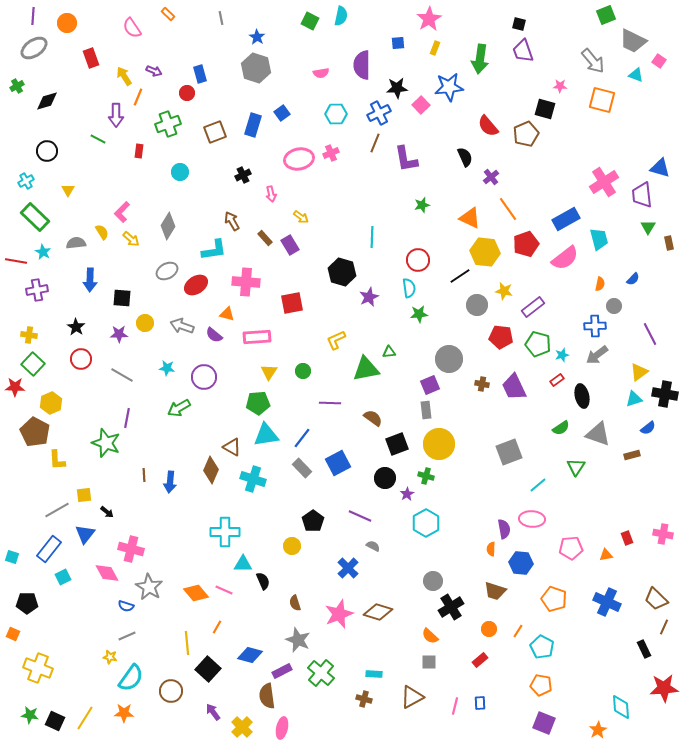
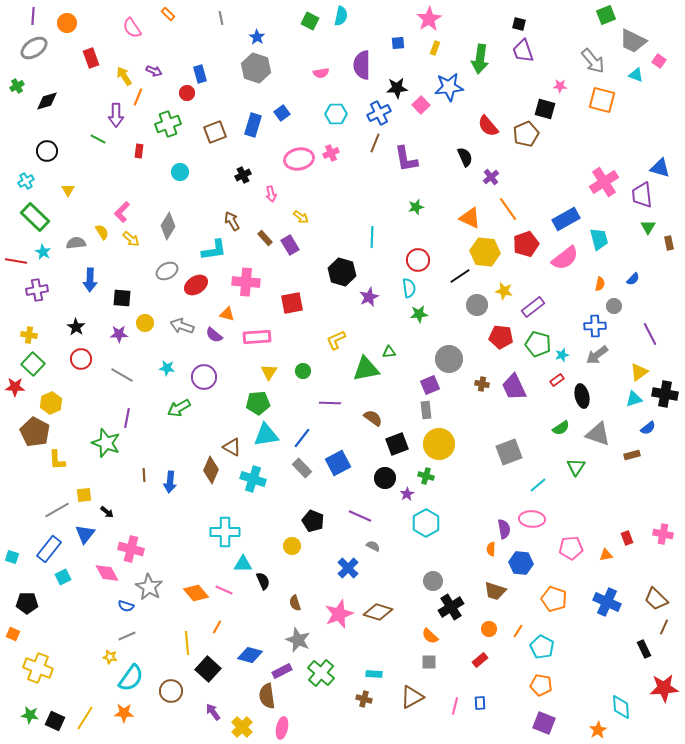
green star at (422, 205): moved 6 px left, 2 px down
black pentagon at (313, 521): rotated 15 degrees counterclockwise
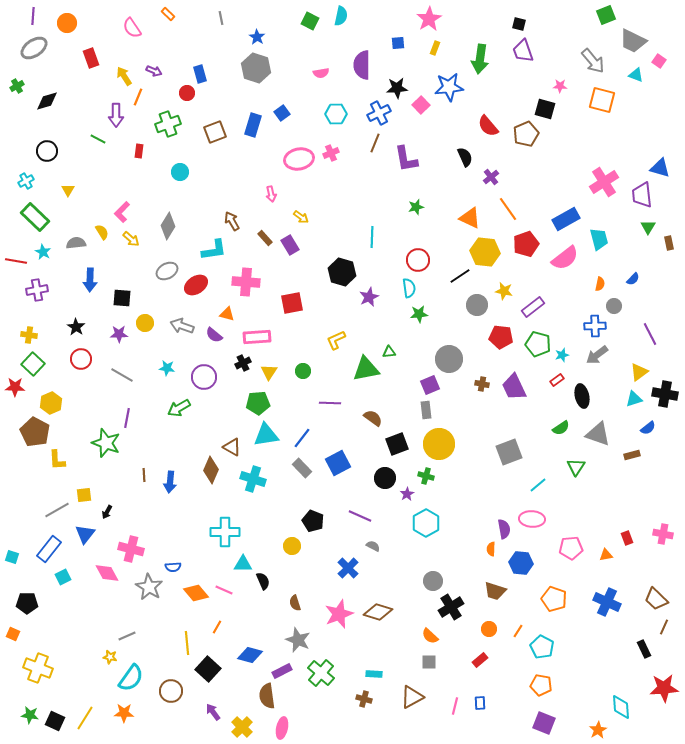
black cross at (243, 175): moved 188 px down
black arrow at (107, 512): rotated 80 degrees clockwise
blue semicircle at (126, 606): moved 47 px right, 39 px up; rotated 21 degrees counterclockwise
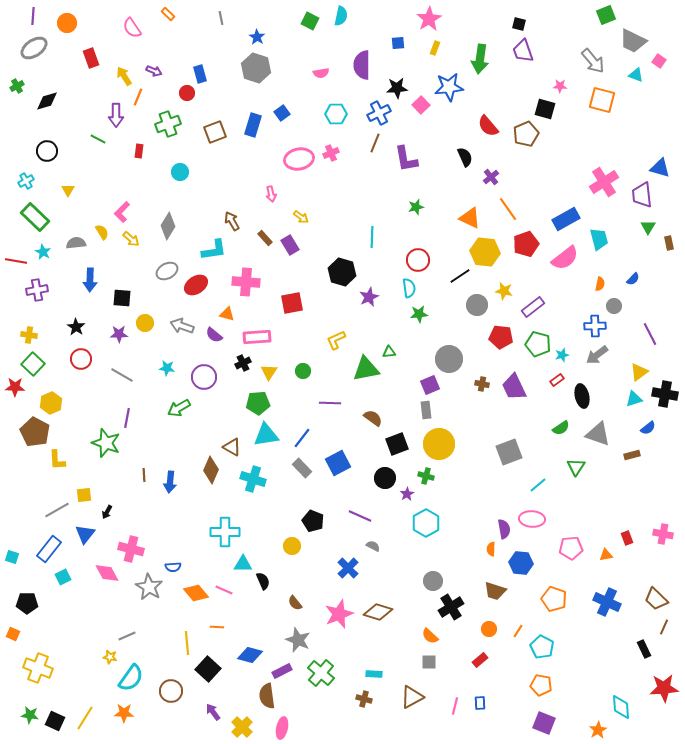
brown semicircle at (295, 603): rotated 21 degrees counterclockwise
orange line at (217, 627): rotated 64 degrees clockwise
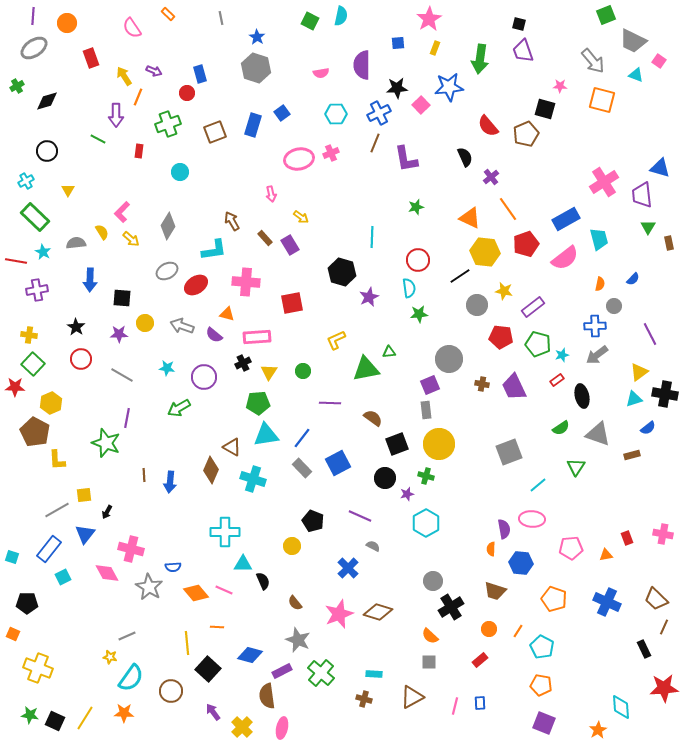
purple star at (407, 494): rotated 16 degrees clockwise
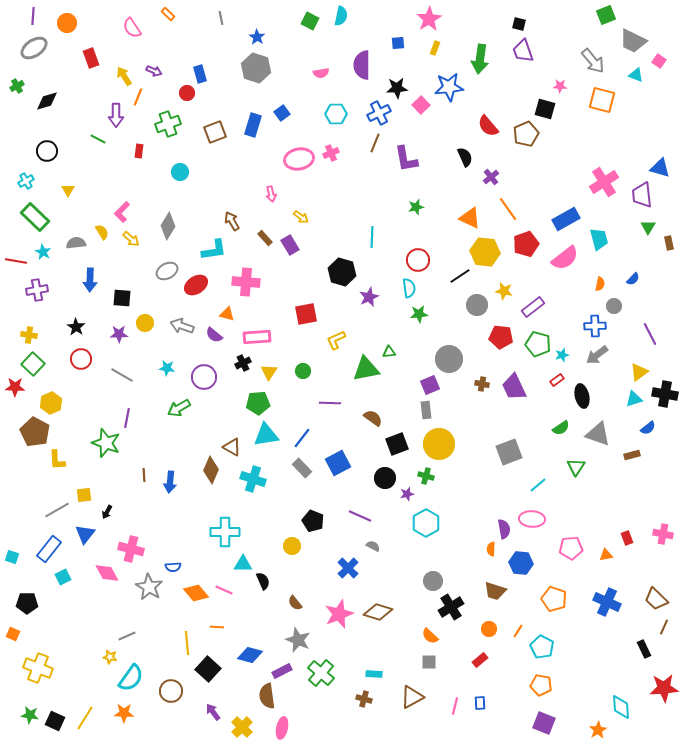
red square at (292, 303): moved 14 px right, 11 px down
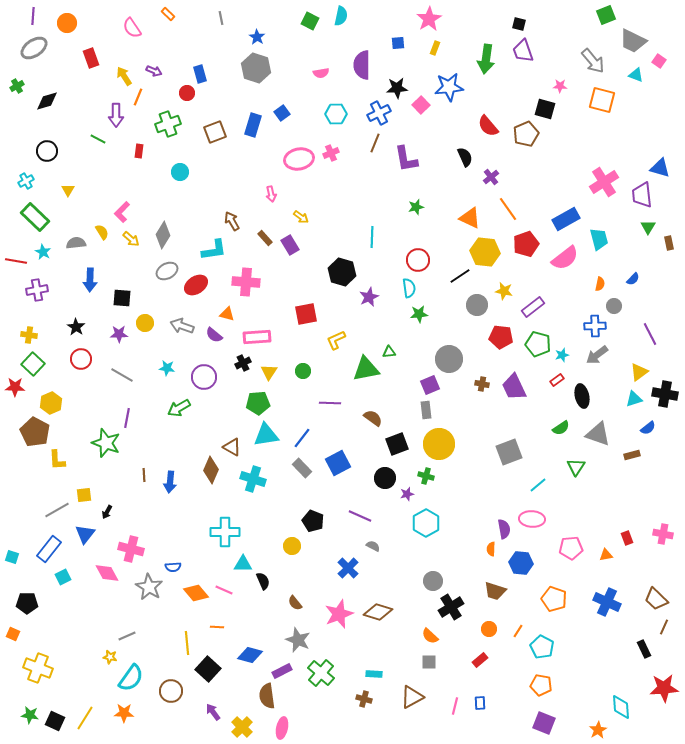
green arrow at (480, 59): moved 6 px right
gray diamond at (168, 226): moved 5 px left, 9 px down
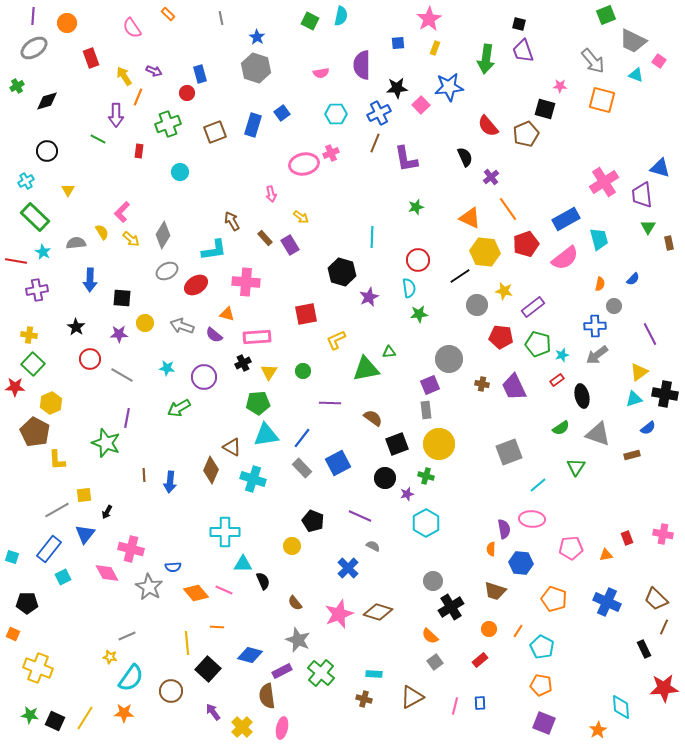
pink ellipse at (299, 159): moved 5 px right, 5 px down
red circle at (81, 359): moved 9 px right
gray square at (429, 662): moved 6 px right; rotated 35 degrees counterclockwise
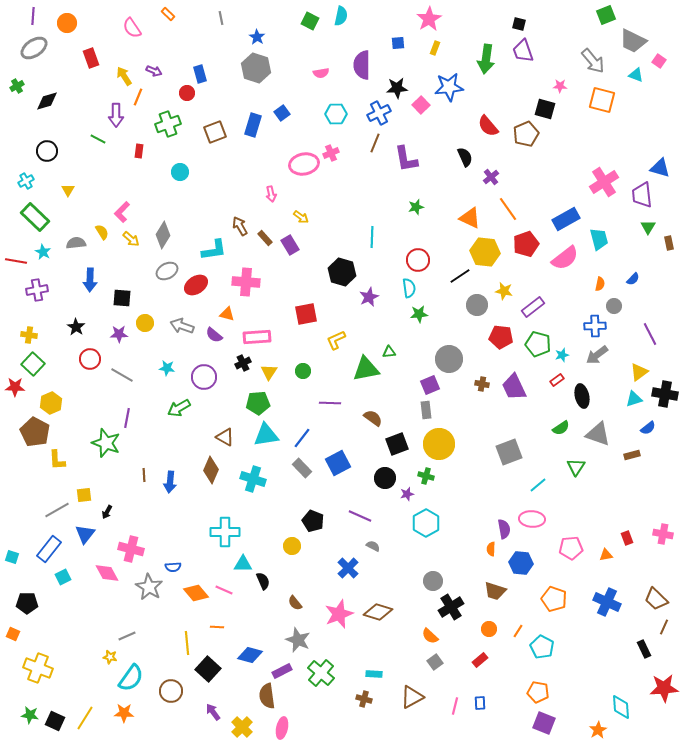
brown arrow at (232, 221): moved 8 px right, 5 px down
brown triangle at (232, 447): moved 7 px left, 10 px up
orange pentagon at (541, 685): moved 3 px left, 7 px down
